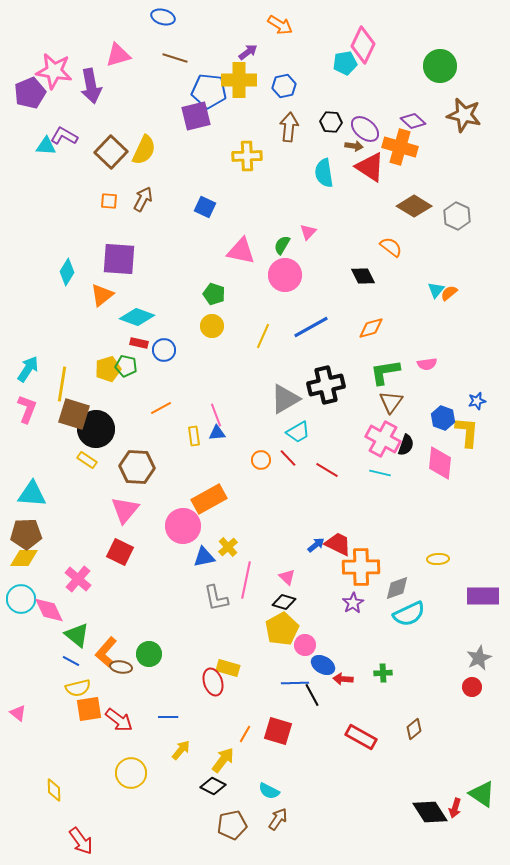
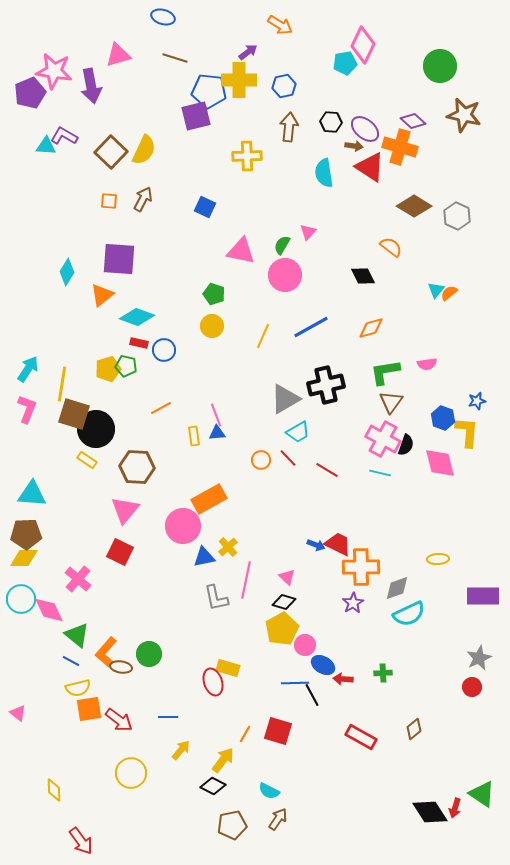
pink diamond at (440, 463): rotated 20 degrees counterclockwise
blue arrow at (316, 545): rotated 60 degrees clockwise
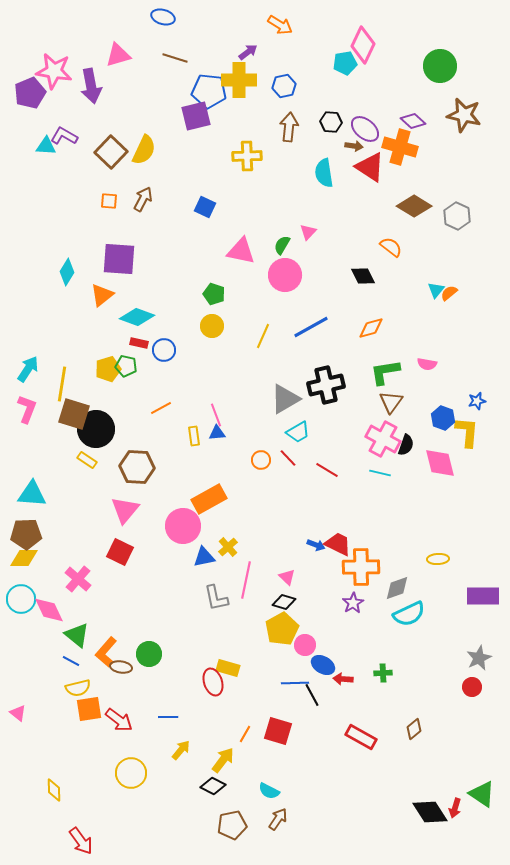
pink semicircle at (427, 364): rotated 18 degrees clockwise
